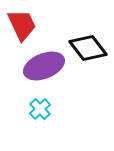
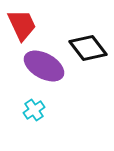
purple ellipse: rotated 51 degrees clockwise
cyan cross: moved 6 px left, 1 px down; rotated 10 degrees clockwise
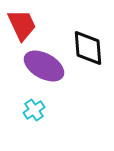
black diamond: rotated 33 degrees clockwise
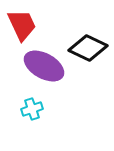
black diamond: rotated 60 degrees counterclockwise
cyan cross: moved 2 px left, 1 px up; rotated 15 degrees clockwise
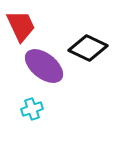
red trapezoid: moved 1 px left, 1 px down
purple ellipse: rotated 9 degrees clockwise
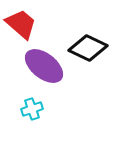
red trapezoid: moved 2 px up; rotated 24 degrees counterclockwise
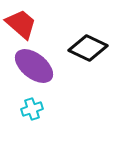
purple ellipse: moved 10 px left
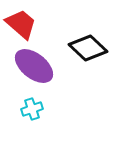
black diamond: rotated 18 degrees clockwise
